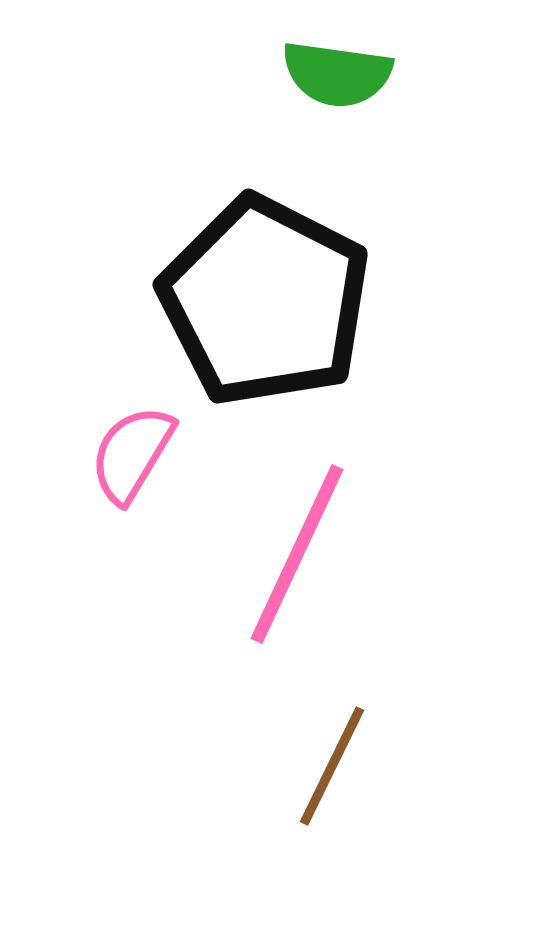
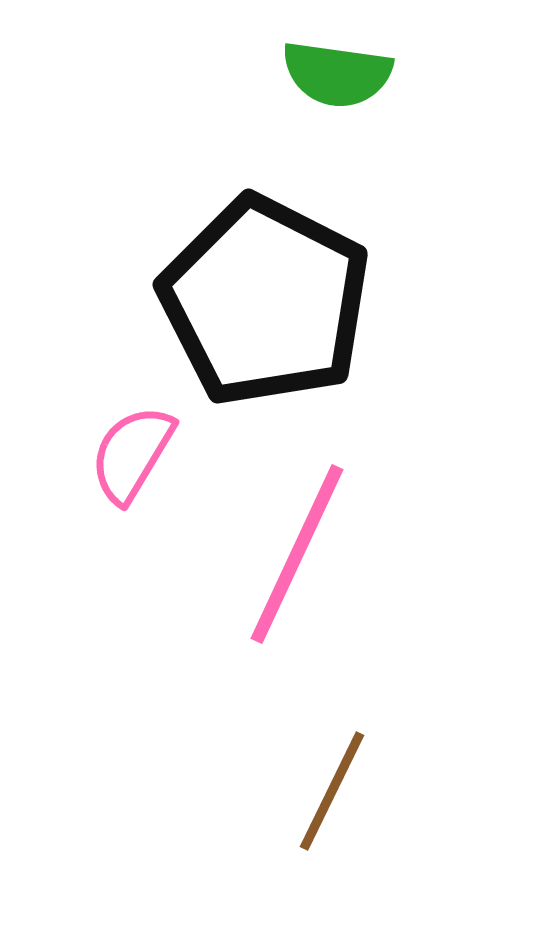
brown line: moved 25 px down
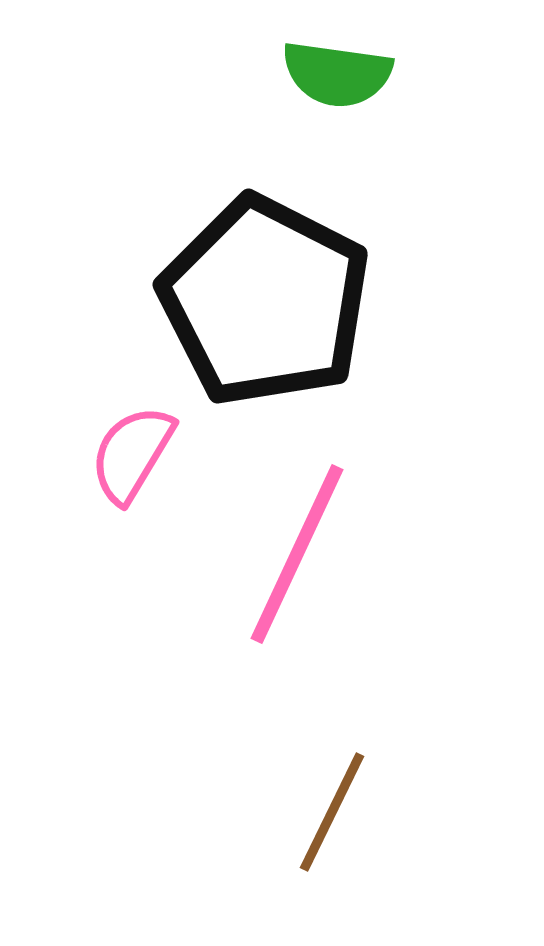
brown line: moved 21 px down
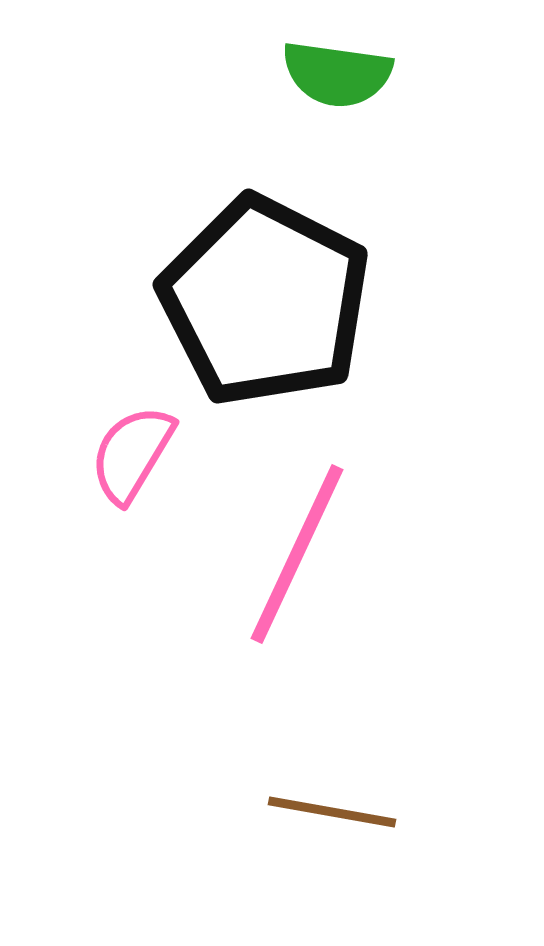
brown line: rotated 74 degrees clockwise
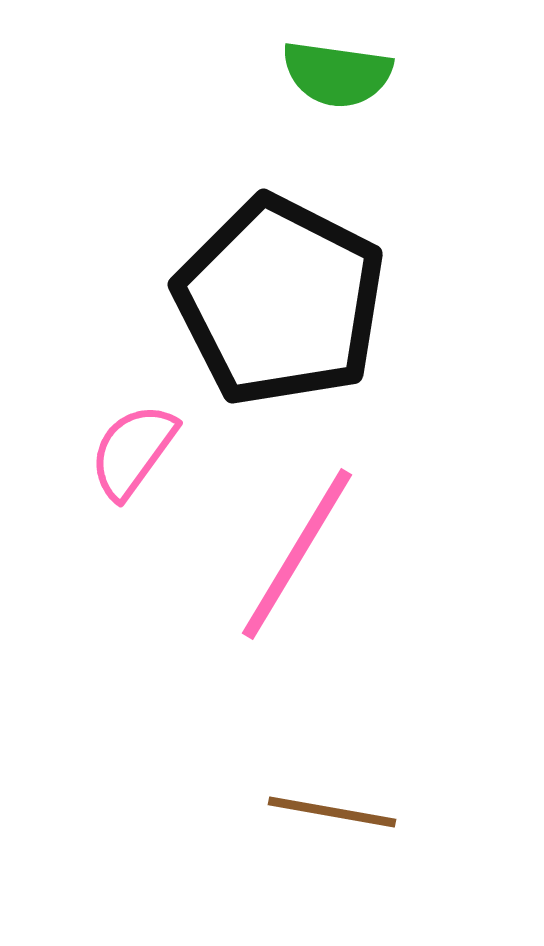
black pentagon: moved 15 px right
pink semicircle: moved 1 px right, 3 px up; rotated 5 degrees clockwise
pink line: rotated 6 degrees clockwise
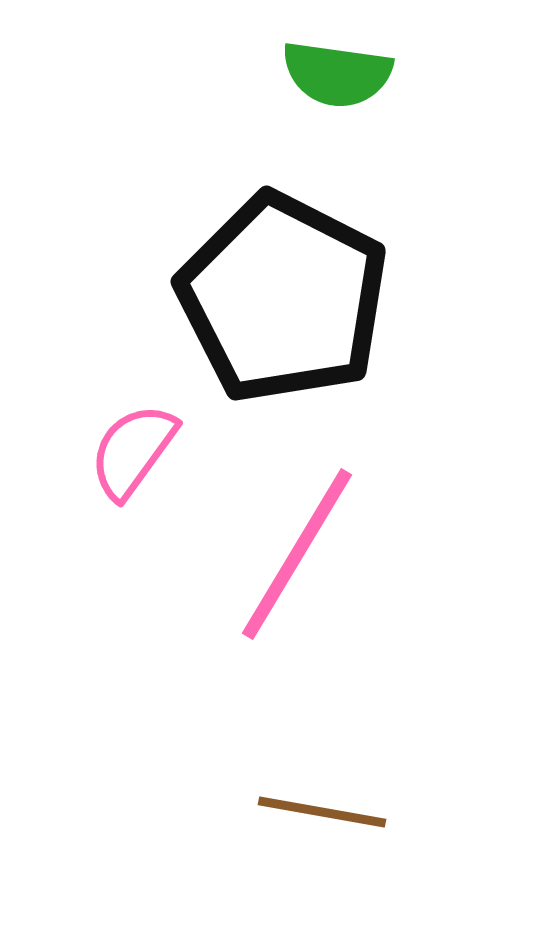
black pentagon: moved 3 px right, 3 px up
brown line: moved 10 px left
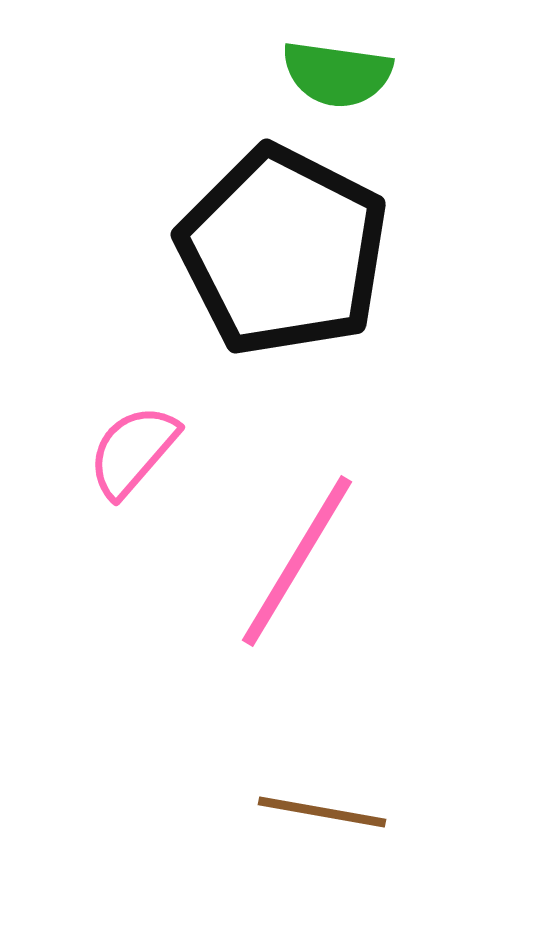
black pentagon: moved 47 px up
pink semicircle: rotated 5 degrees clockwise
pink line: moved 7 px down
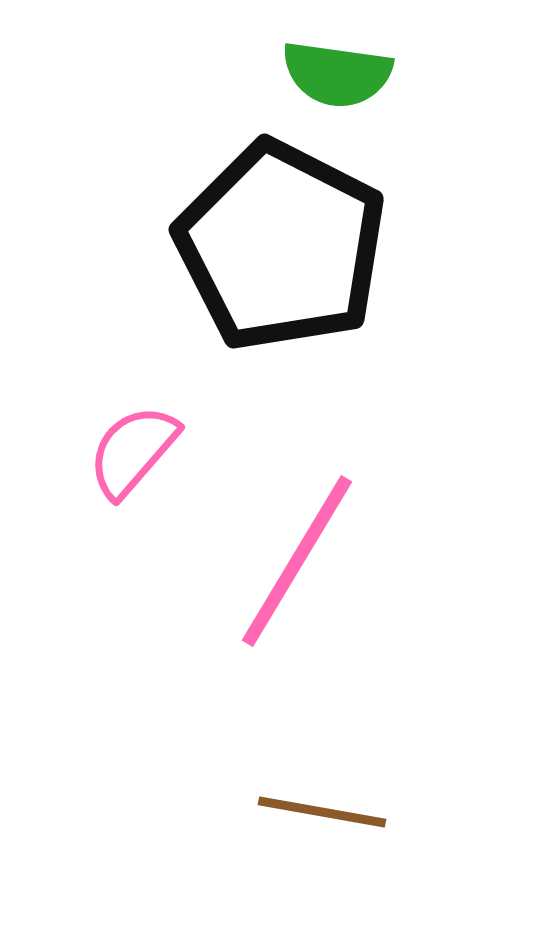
black pentagon: moved 2 px left, 5 px up
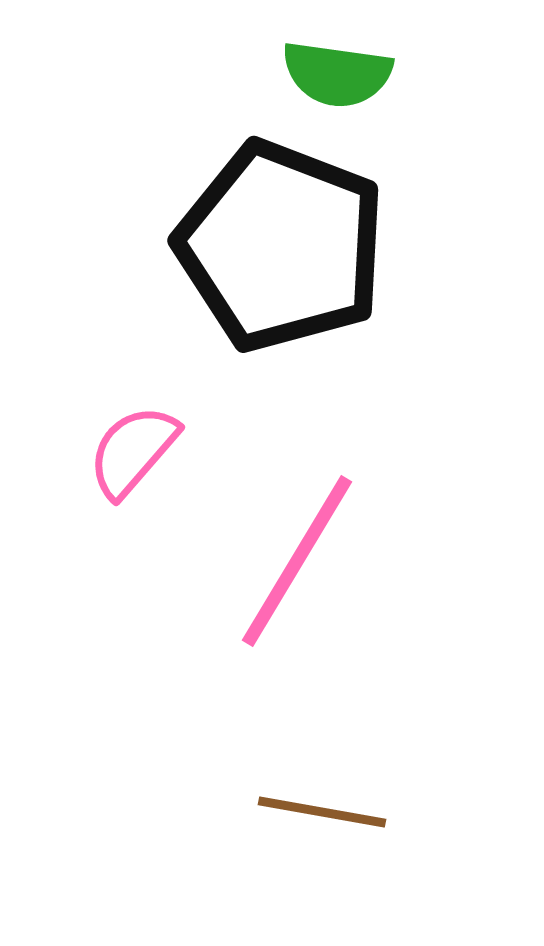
black pentagon: rotated 6 degrees counterclockwise
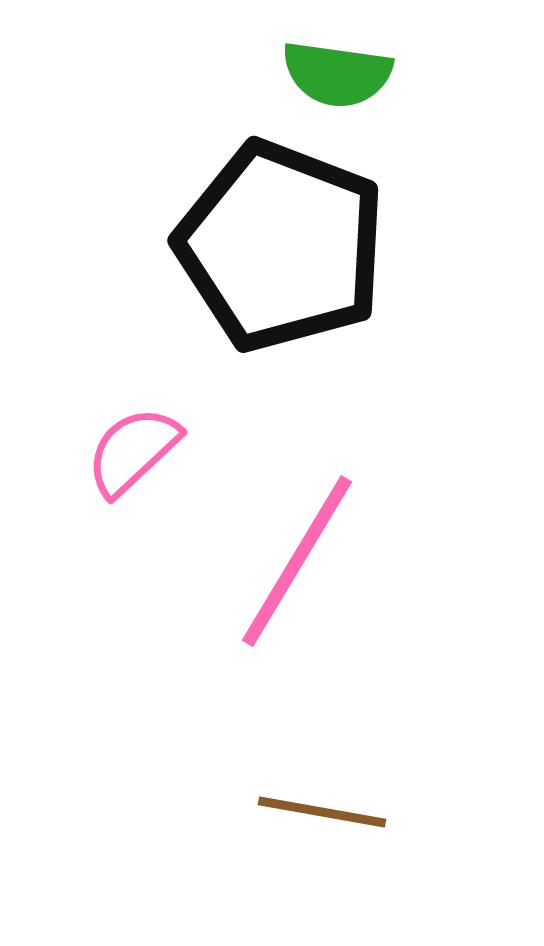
pink semicircle: rotated 6 degrees clockwise
